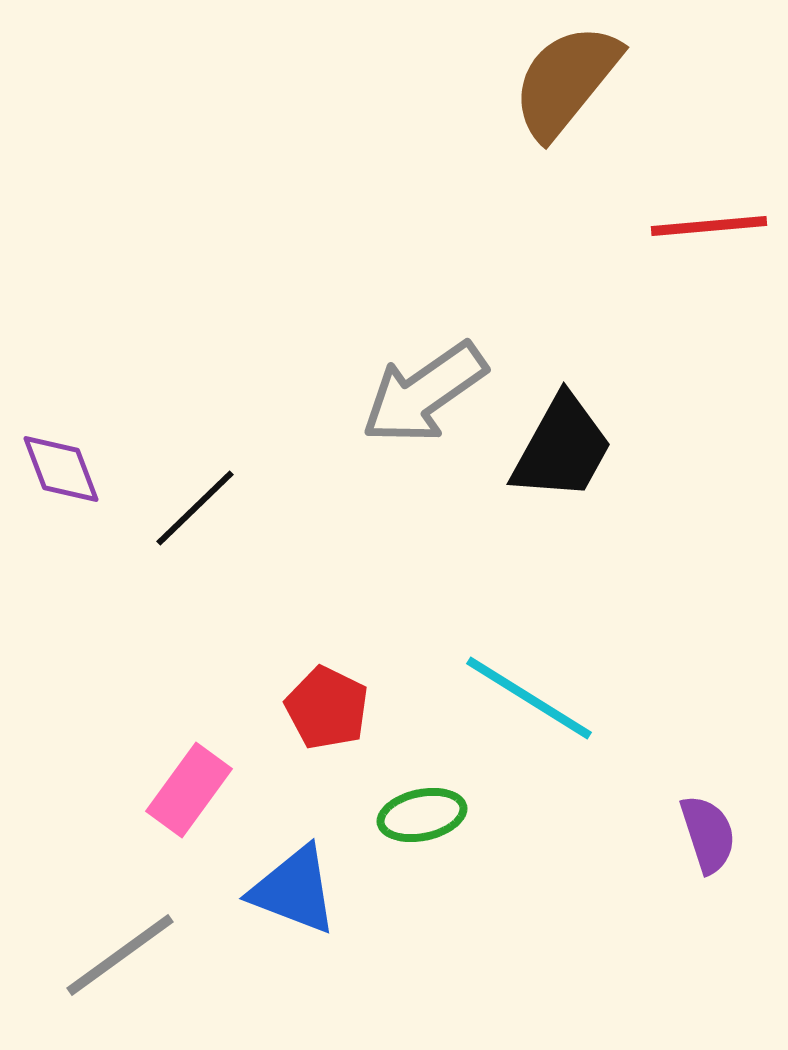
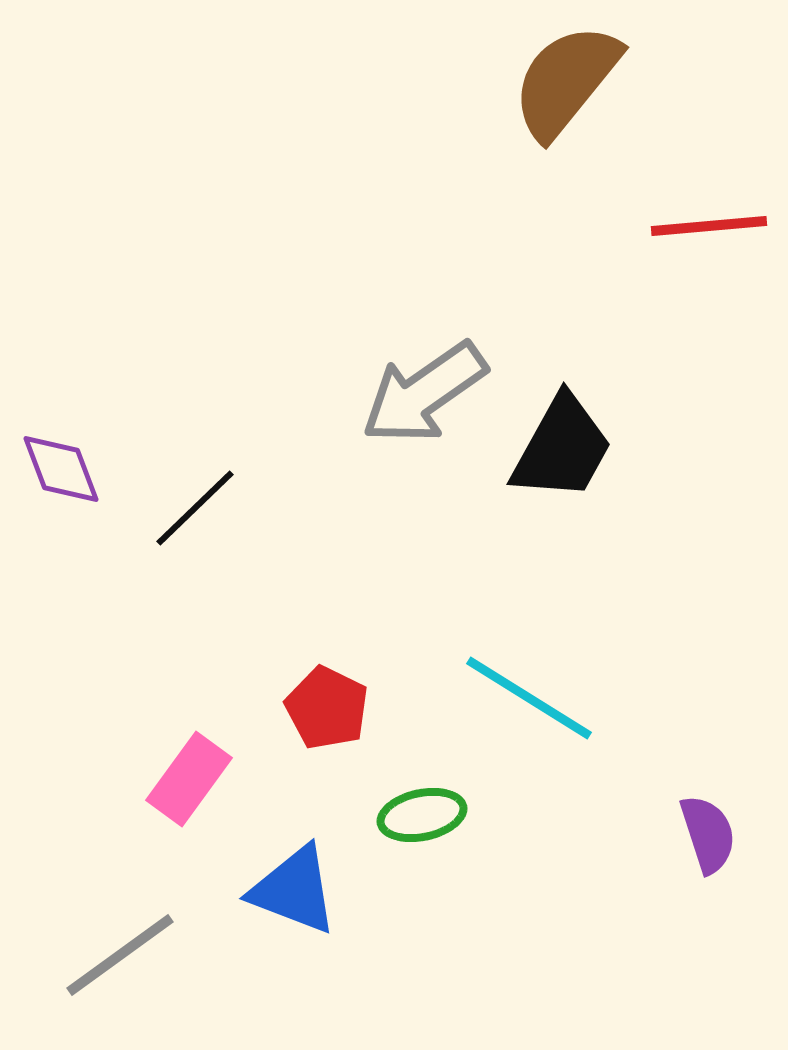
pink rectangle: moved 11 px up
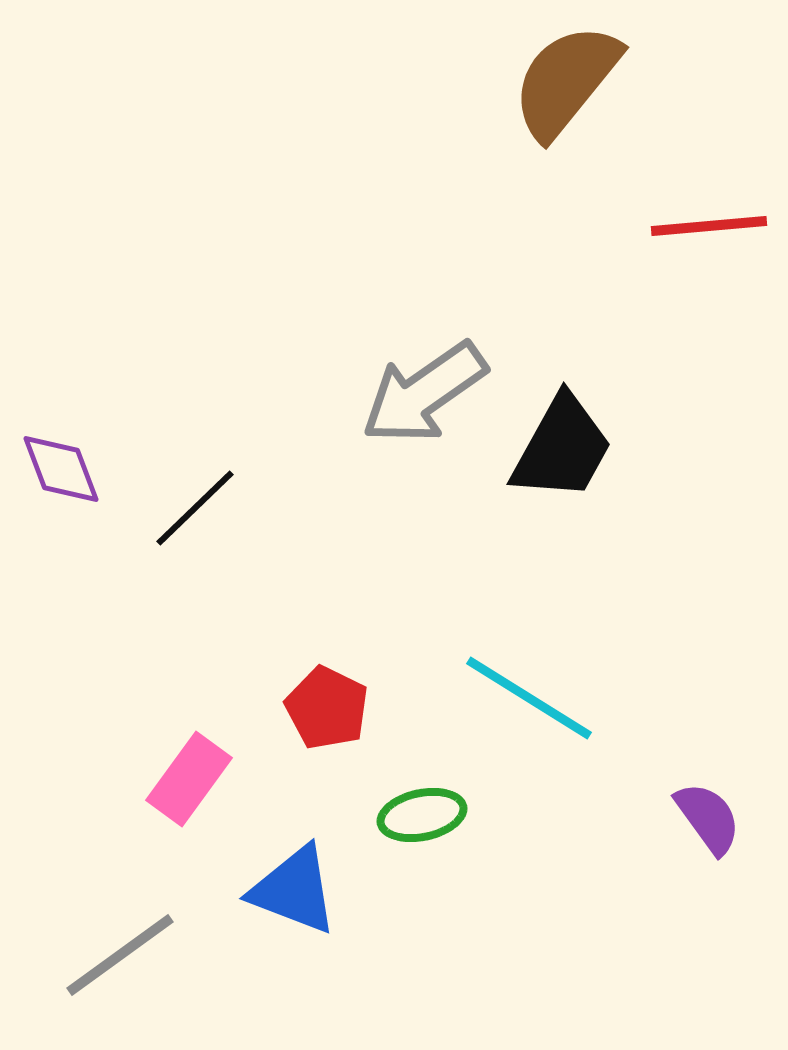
purple semicircle: moved 16 px up; rotated 18 degrees counterclockwise
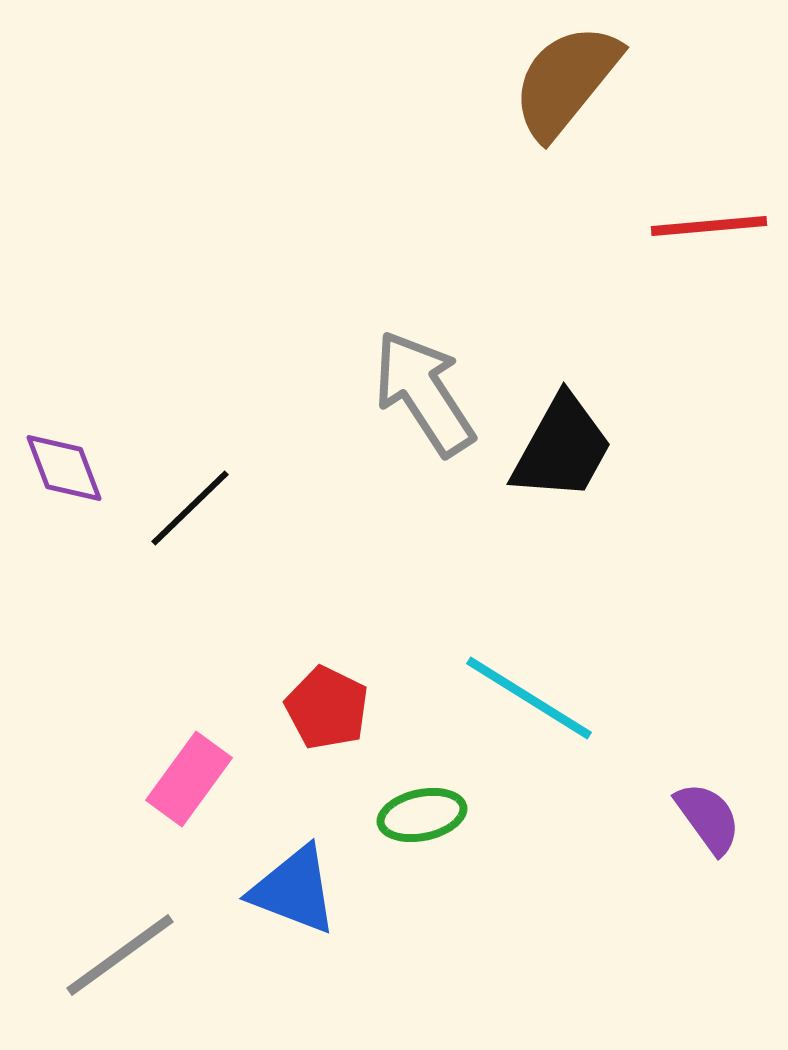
gray arrow: rotated 92 degrees clockwise
purple diamond: moved 3 px right, 1 px up
black line: moved 5 px left
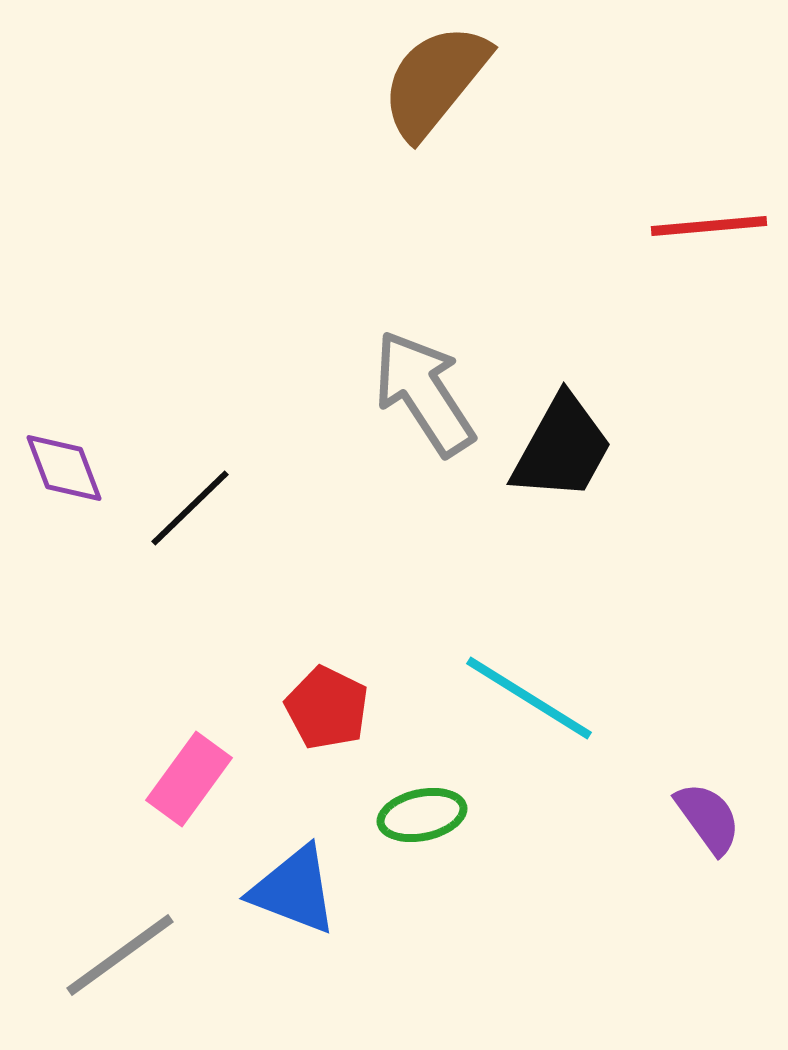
brown semicircle: moved 131 px left
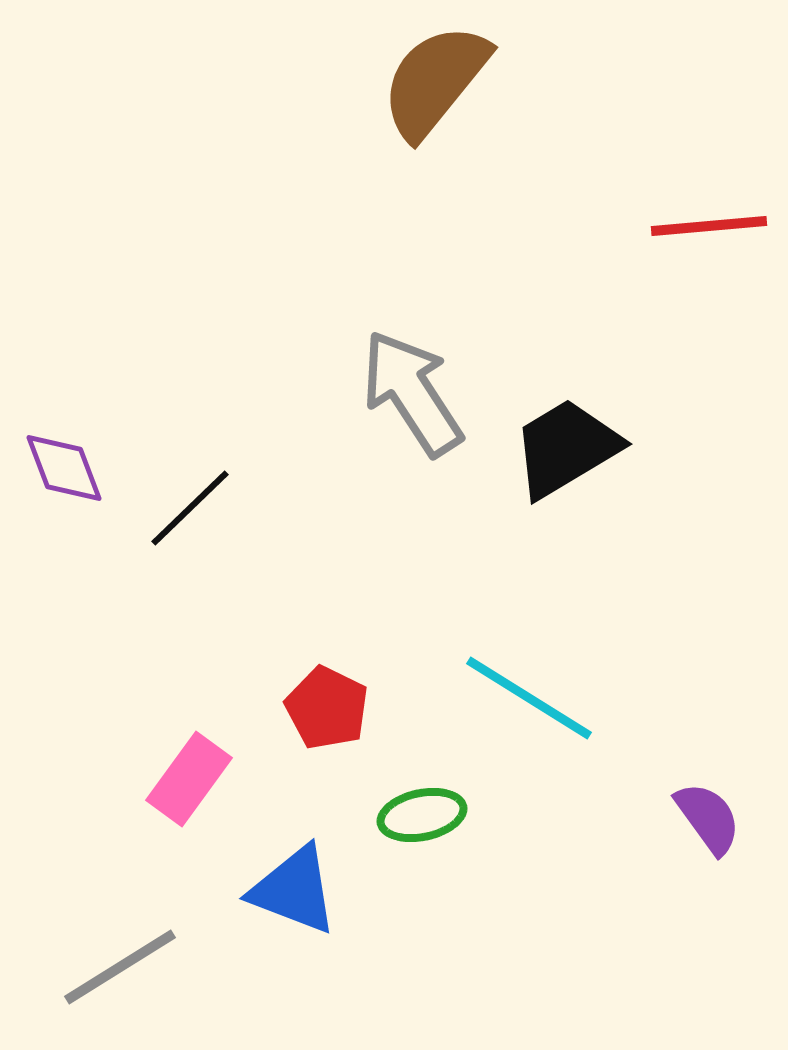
gray arrow: moved 12 px left
black trapezoid: moved 4 px right; rotated 150 degrees counterclockwise
gray line: moved 12 px down; rotated 4 degrees clockwise
